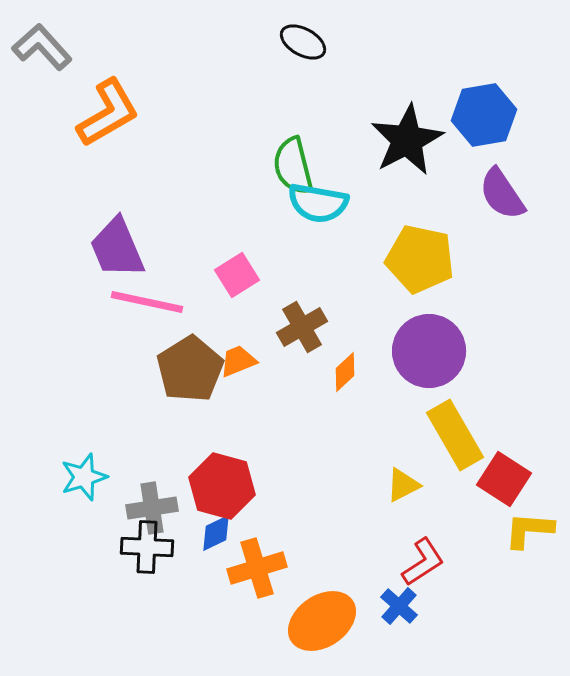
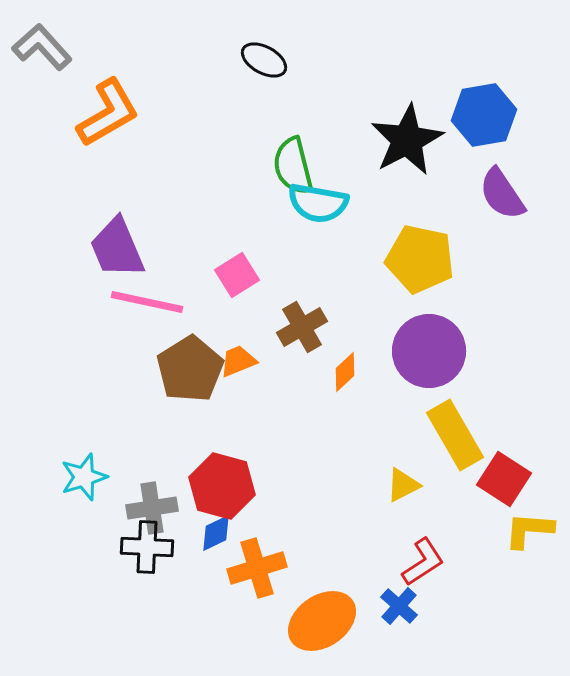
black ellipse: moved 39 px left, 18 px down
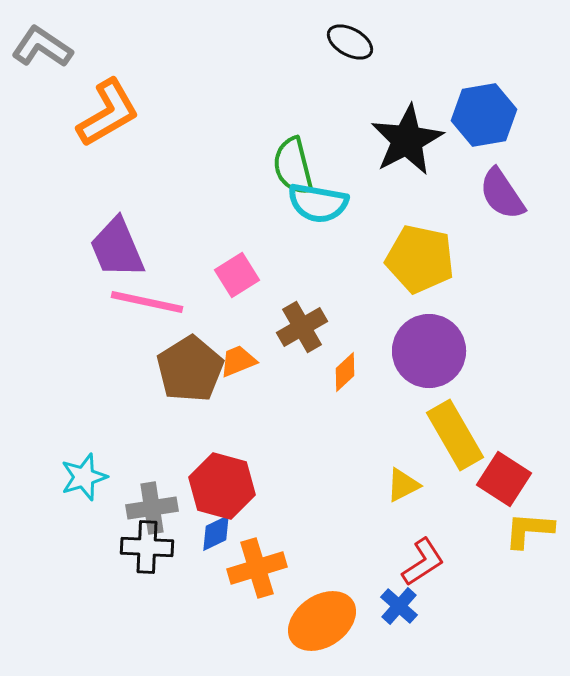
gray L-shape: rotated 14 degrees counterclockwise
black ellipse: moved 86 px right, 18 px up
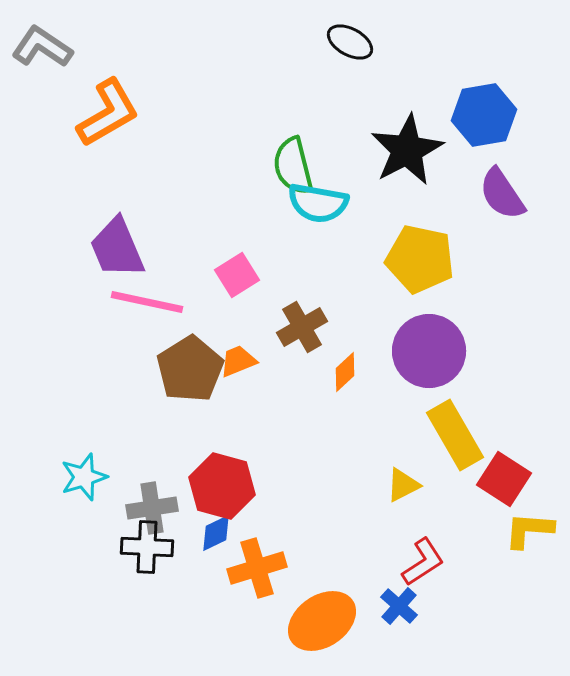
black star: moved 10 px down
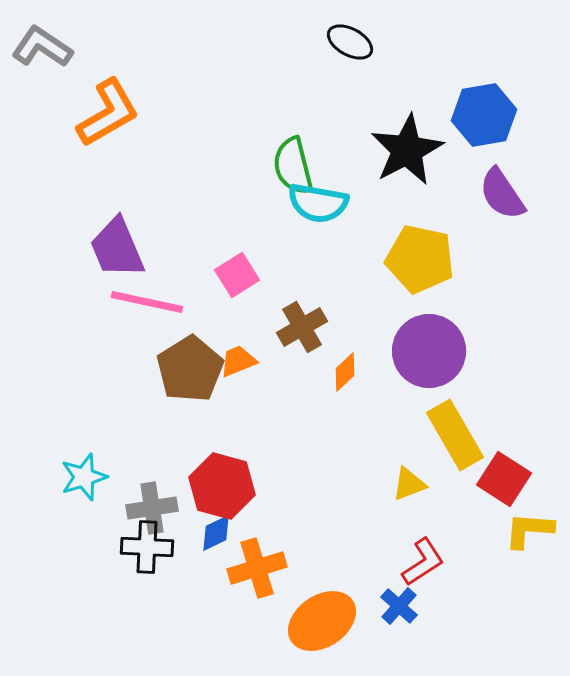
yellow triangle: moved 6 px right, 1 px up; rotated 6 degrees clockwise
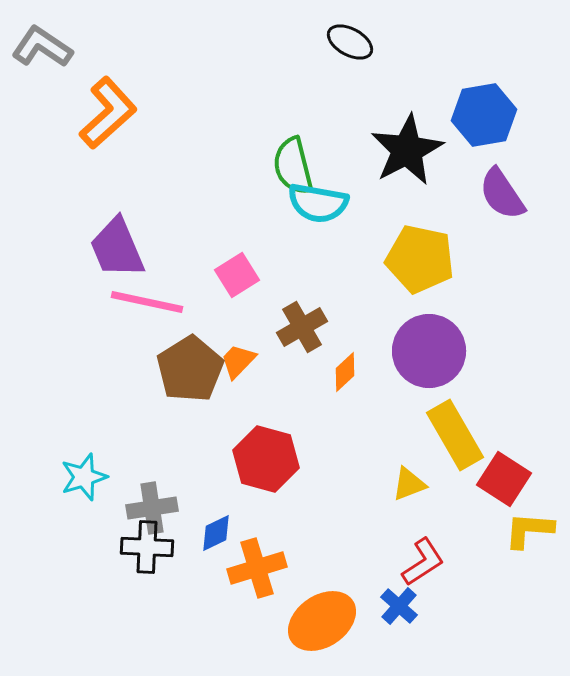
orange L-shape: rotated 12 degrees counterclockwise
orange trapezoid: rotated 24 degrees counterclockwise
red hexagon: moved 44 px right, 27 px up
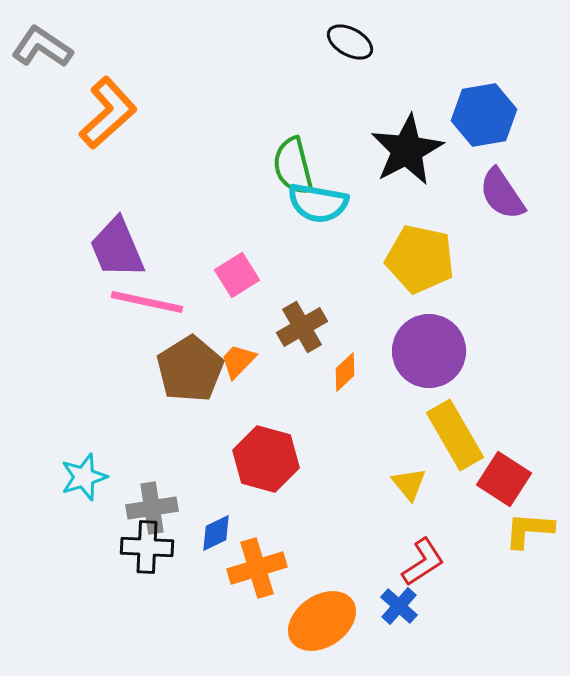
yellow triangle: rotated 48 degrees counterclockwise
